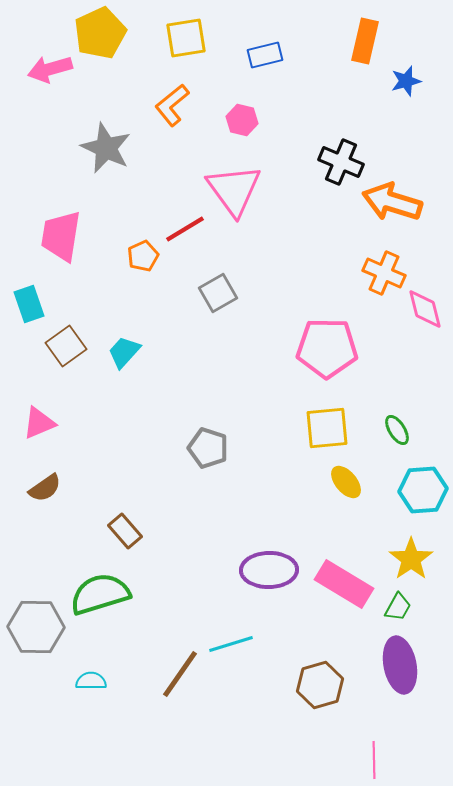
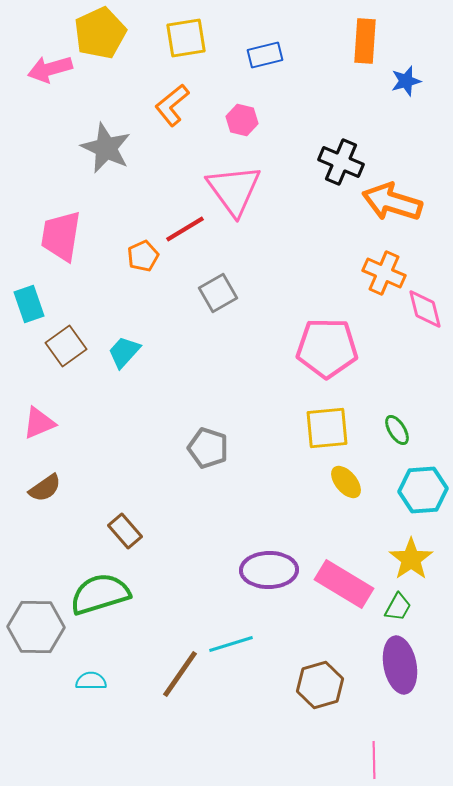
orange rectangle at (365, 41): rotated 9 degrees counterclockwise
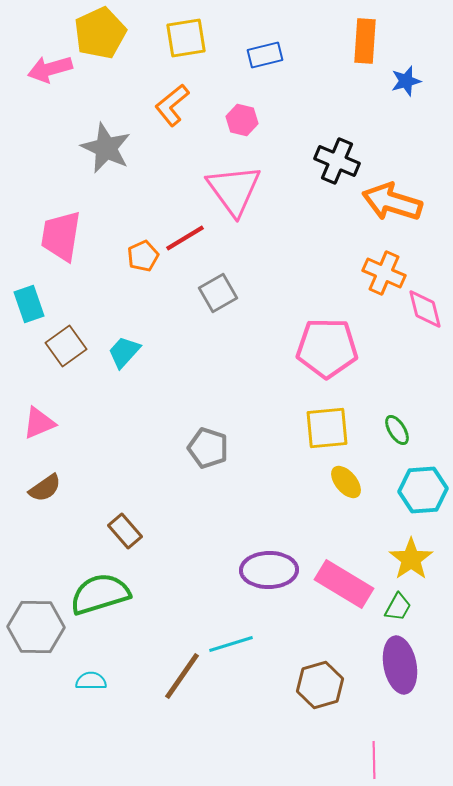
black cross at (341, 162): moved 4 px left, 1 px up
red line at (185, 229): moved 9 px down
brown line at (180, 674): moved 2 px right, 2 px down
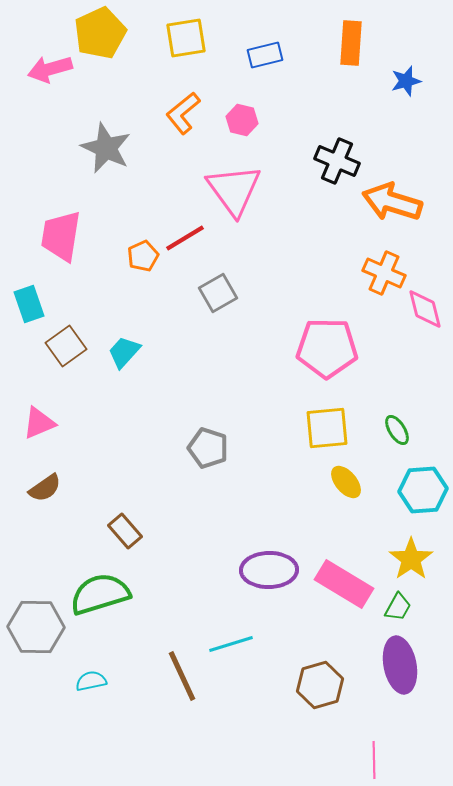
orange rectangle at (365, 41): moved 14 px left, 2 px down
orange L-shape at (172, 105): moved 11 px right, 8 px down
brown line at (182, 676): rotated 60 degrees counterclockwise
cyan semicircle at (91, 681): rotated 12 degrees counterclockwise
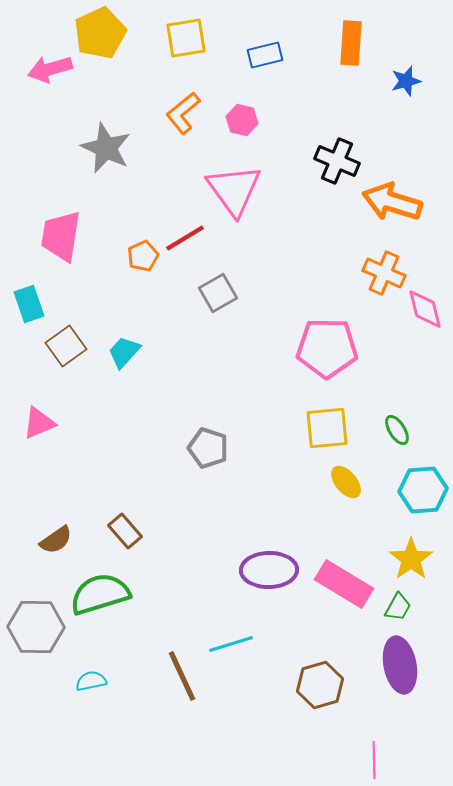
brown semicircle at (45, 488): moved 11 px right, 52 px down
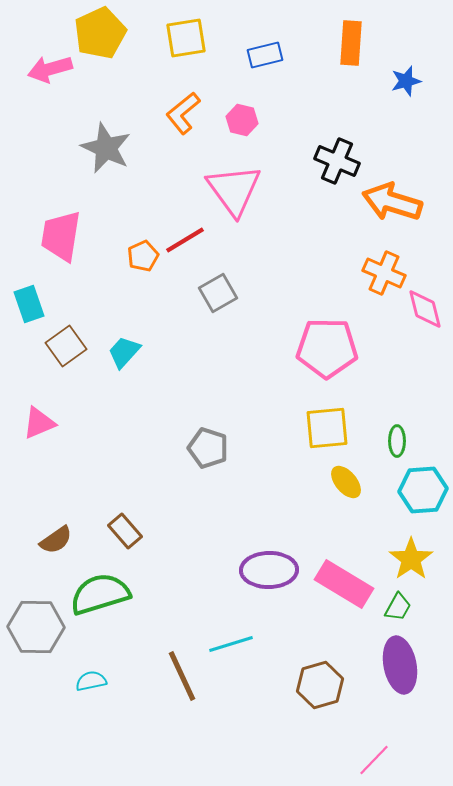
red line at (185, 238): moved 2 px down
green ellipse at (397, 430): moved 11 px down; rotated 32 degrees clockwise
pink line at (374, 760): rotated 45 degrees clockwise
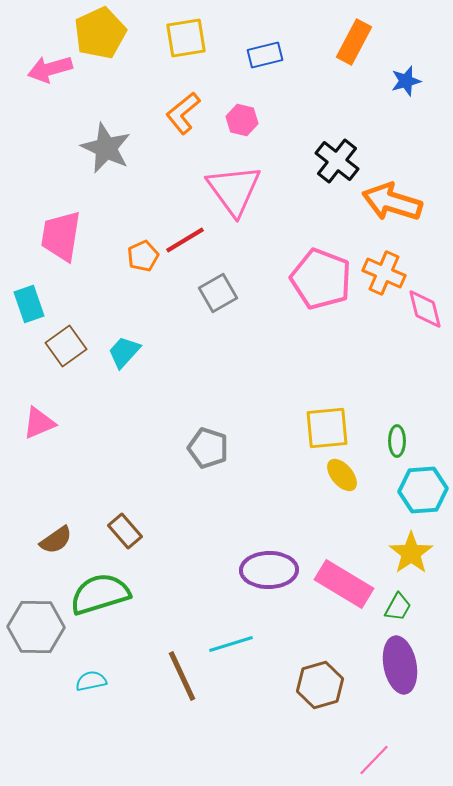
orange rectangle at (351, 43): moved 3 px right, 1 px up; rotated 24 degrees clockwise
black cross at (337, 161): rotated 15 degrees clockwise
pink pentagon at (327, 348): moved 6 px left, 69 px up; rotated 20 degrees clockwise
yellow ellipse at (346, 482): moved 4 px left, 7 px up
yellow star at (411, 559): moved 6 px up
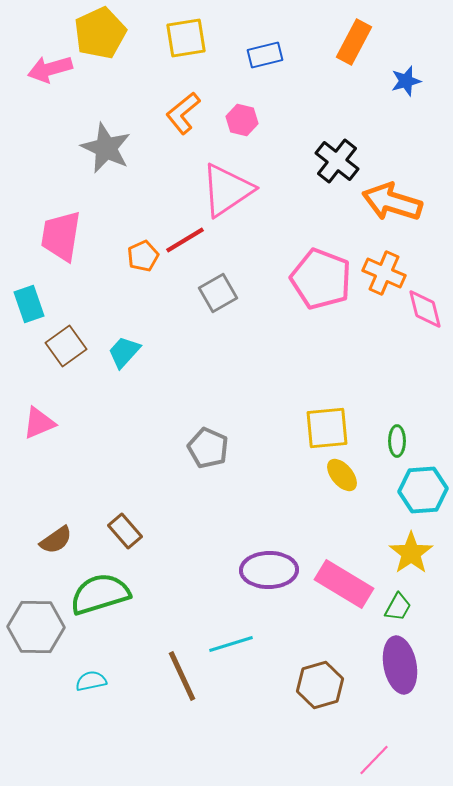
pink triangle at (234, 190): moved 7 px left; rotated 32 degrees clockwise
gray pentagon at (208, 448): rotated 6 degrees clockwise
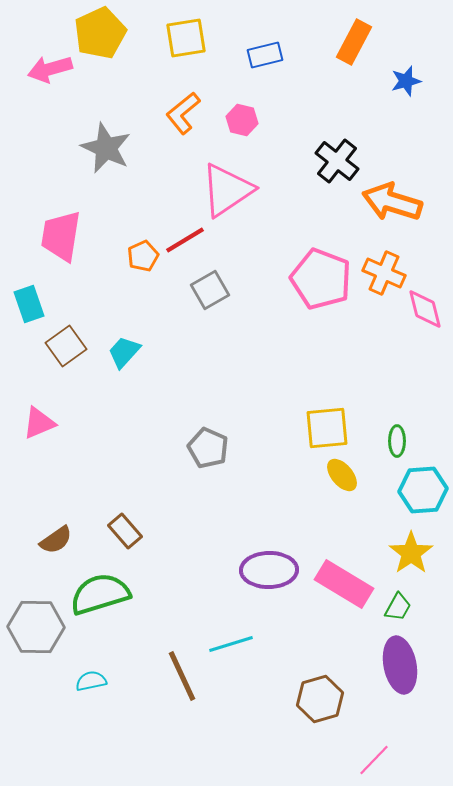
gray square at (218, 293): moved 8 px left, 3 px up
brown hexagon at (320, 685): moved 14 px down
